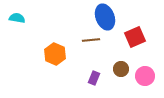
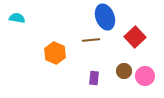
red square: rotated 20 degrees counterclockwise
orange hexagon: moved 1 px up
brown circle: moved 3 px right, 2 px down
purple rectangle: rotated 16 degrees counterclockwise
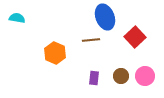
brown circle: moved 3 px left, 5 px down
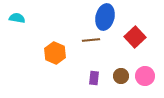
blue ellipse: rotated 35 degrees clockwise
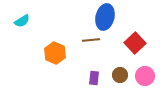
cyan semicircle: moved 5 px right, 3 px down; rotated 140 degrees clockwise
red square: moved 6 px down
brown circle: moved 1 px left, 1 px up
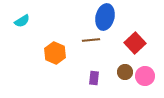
brown circle: moved 5 px right, 3 px up
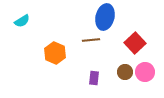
pink circle: moved 4 px up
